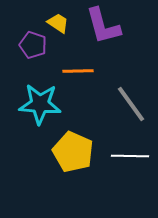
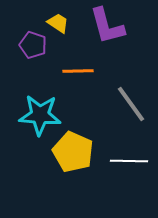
purple L-shape: moved 4 px right
cyan star: moved 11 px down
white line: moved 1 px left, 5 px down
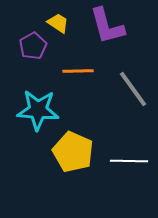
purple pentagon: moved 1 px down; rotated 24 degrees clockwise
gray line: moved 2 px right, 15 px up
cyan star: moved 2 px left, 5 px up
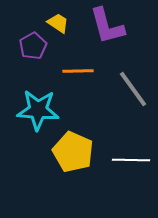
white line: moved 2 px right, 1 px up
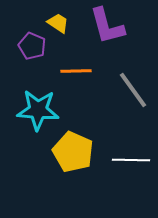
purple pentagon: moved 1 px left; rotated 20 degrees counterclockwise
orange line: moved 2 px left
gray line: moved 1 px down
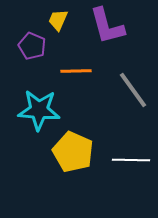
yellow trapezoid: moved 3 px up; rotated 100 degrees counterclockwise
cyan star: moved 1 px right
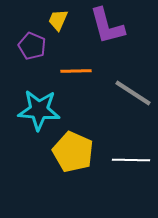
gray line: moved 3 px down; rotated 21 degrees counterclockwise
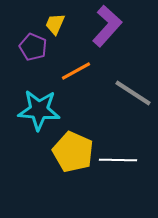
yellow trapezoid: moved 3 px left, 4 px down
purple L-shape: rotated 123 degrees counterclockwise
purple pentagon: moved 1 px right, 1 px down
orange line: rotated 28 degrees counterclockwise
white line: moved 13 px left
